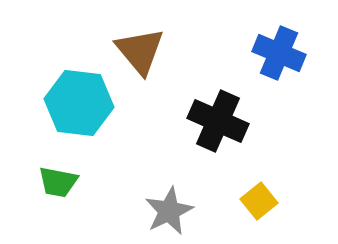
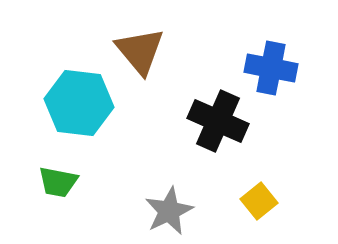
blue cross: moved 8 px left, 15 px down; rotated 12 degrees counterclockwise
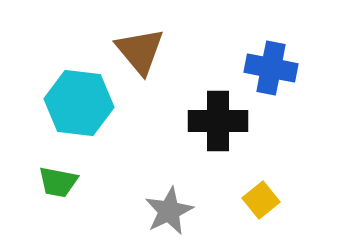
black cross: rotated 24 degrees counterclockwise
yellow square: moved 2 px right, 1 px up
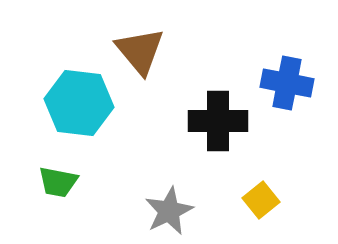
blue cross: moved 16 px right, 15 px down
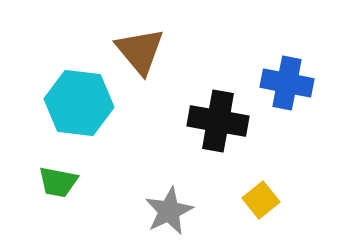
black cross: rotated 10 degrees clockwise
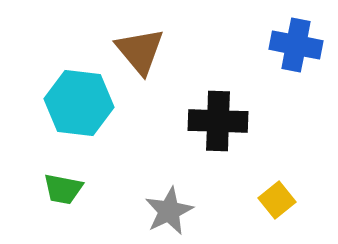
blue cross: moved 9 px right, 38 px up
black cross: rotated 8 degrees counterclockwise
green trapezoid: moved 5 px right, 7 px down
yellow square: moved 16 px right
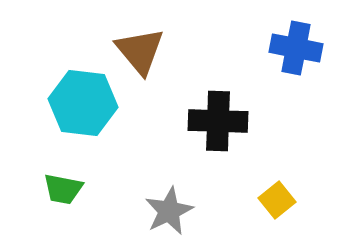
blue cross: moved 3 px down
cyan hexagon: moved 4 px right
